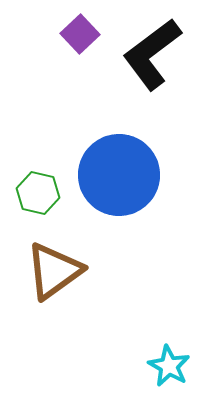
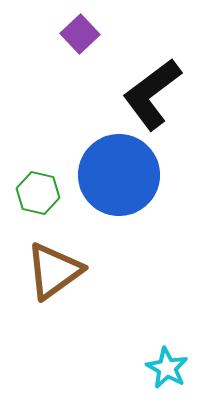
black L-shape: moved 40 px down
cyan star: moved 2 px left, 2 px down
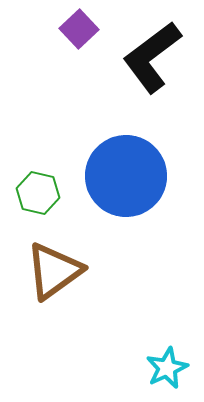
purple square: moved 1 px left, 5 px up
black L-shape: moved 37 px up
blue circle: moved 7 px right, 1 px down
cyan star: rotated 18 degrees clockwise
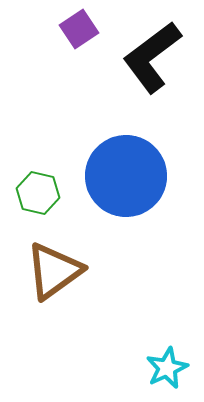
purple square: rotated 9 degrees clockwise
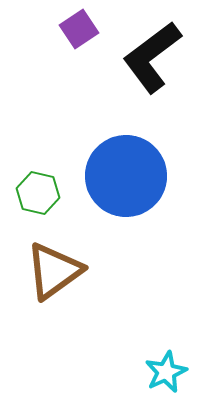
cyan star: moved 1 px left, 4 px down
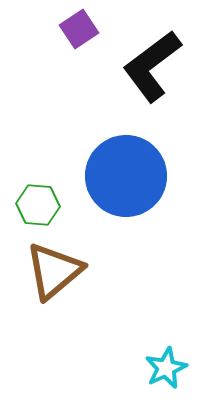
black L-shape: moved 9 px down
green hexagon: moved 12 px down; rotated 9 degrees counterclockwise
brown triangle: rotated 4 degrees counterclockwise
cyan star: moved 4 px up
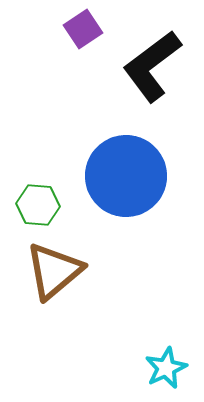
purple square: moved 4 px right
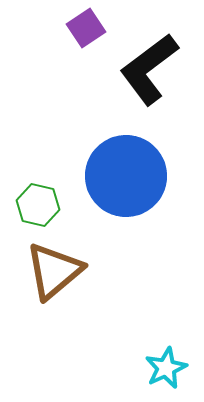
purple square: moved 3 px right, 1 px up
black L-shape: moved 3 px left, 3 px down
green hexagon: rotated 9 degrees clockwise
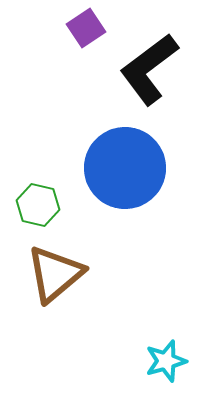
blue circle: moved 1 px left, 8 px up
brown triangle: moved 1 px right, 3 px down
cyan star: moved 7 px up; rotated 9 degrees clockwise
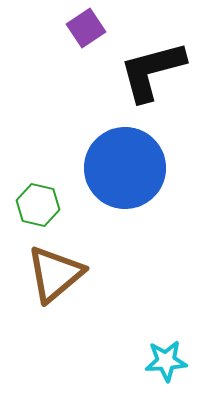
black L-shape: moved 3 px right, 2 px down; rotated 22 degrees clockwise
cyan star: rotated 12 degrees clockwise
